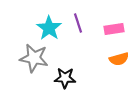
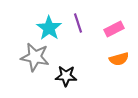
pink rectangle: rotated 18 degrees counterclockwise
gray star: moved 1 px right, 1 px up
black star: moved 1 px right, 2 px up
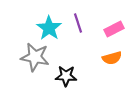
orange semicircle: moved 7 px left, 1 px up
